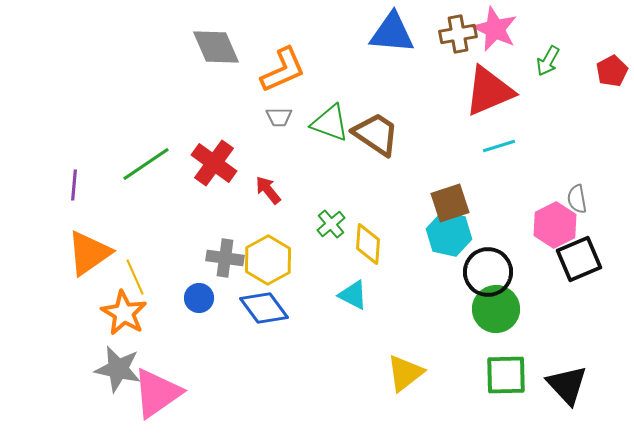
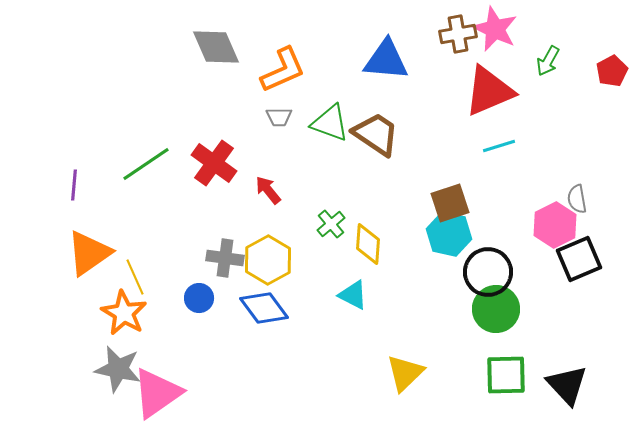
blue triangle: moved 6 px left, 27 px down
yellow triangle: rotated 6 degrees counterclockwise
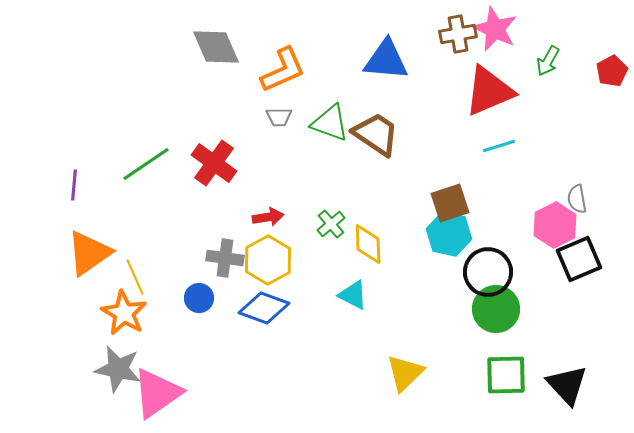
red arrow: moved 27 px down; rotated 120 degrees clockwise
yellow diamond: rotated 6 degrees counterclockwise
blue diamond: rotated 33 degrees counterclockwise
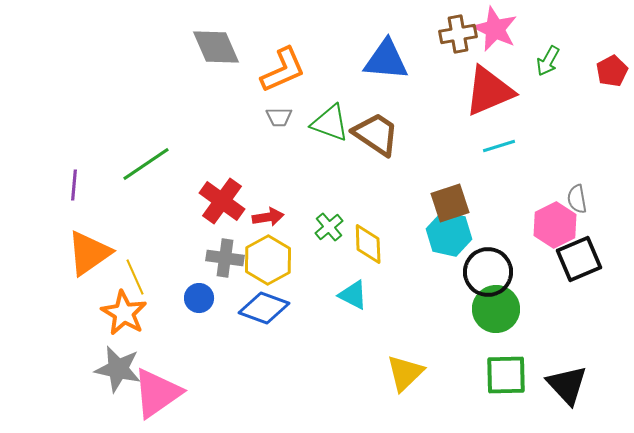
red cross: moved 8 px right, 38 px down
green cross: moved 2 px left, 3 px down
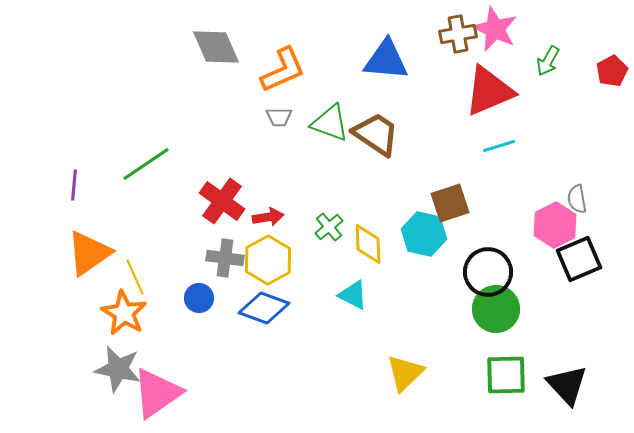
cyan hexagon: moved 25 px left
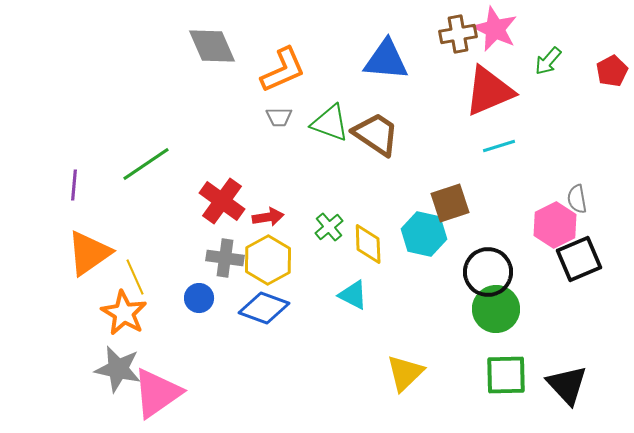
gray diamond: moved 4 px left, 1 px up
green arrow: rotated 12 degrees clockwise
